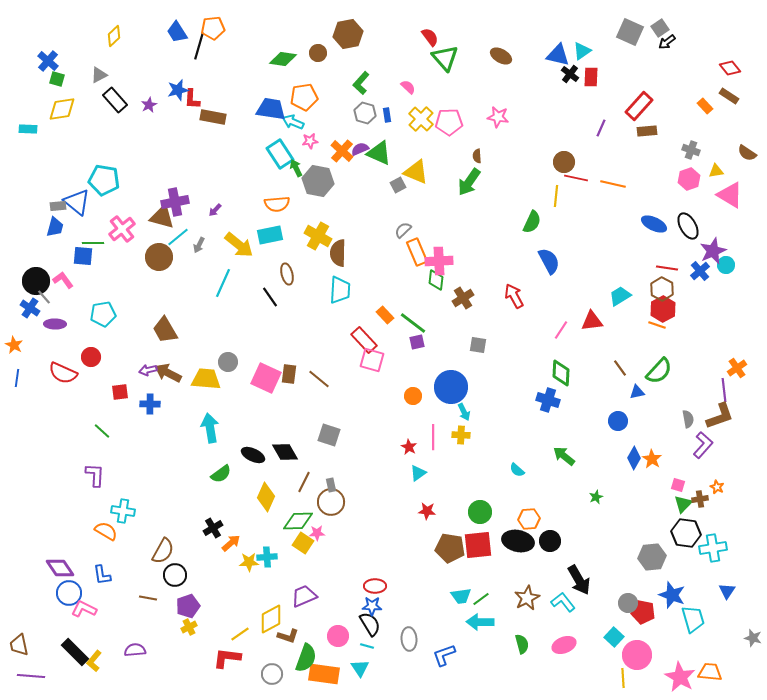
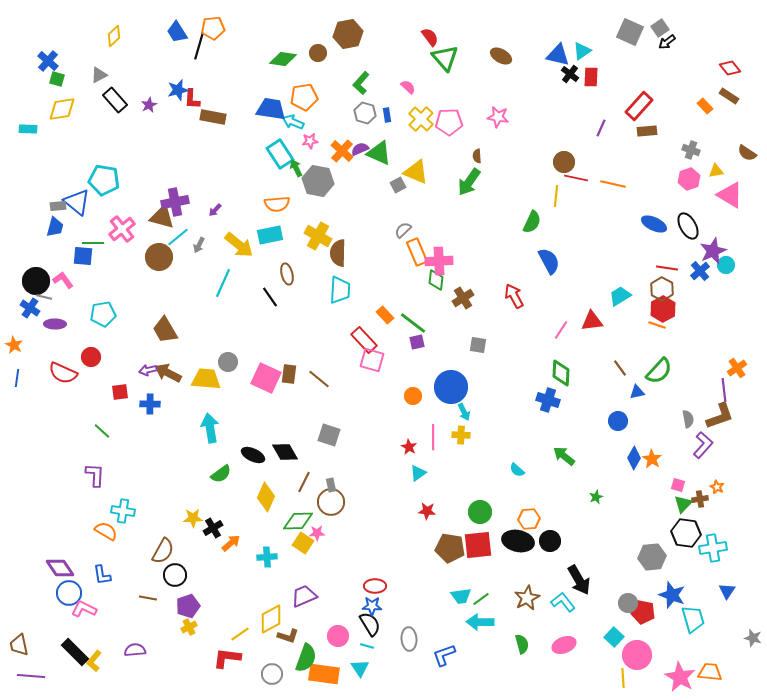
gray line at (44, 297): rotated 35 degrees counterclockwise
yellow star at (249, 562): moved 56 px left, 44 px up
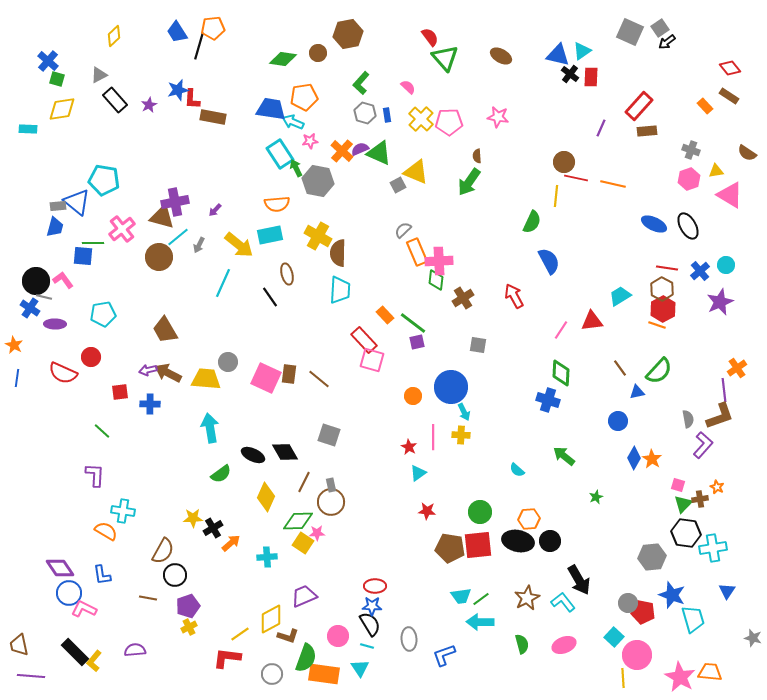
purple star at (713, 251): moved 7 px right, 51 px down
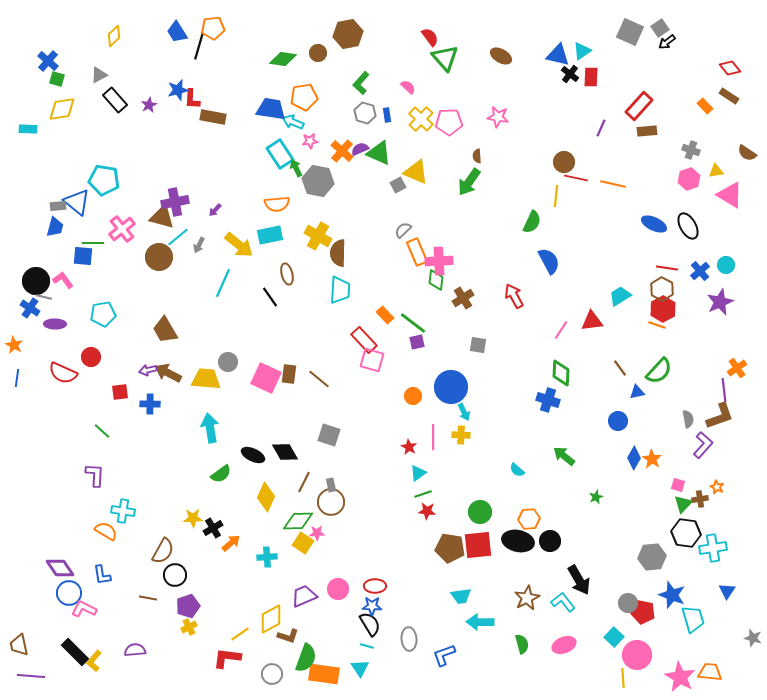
green line at (481, 599): moved 58 px left, 105 px up; rotated 18 degrees clockwise
pink circle at (338, 636): moved 47 px up
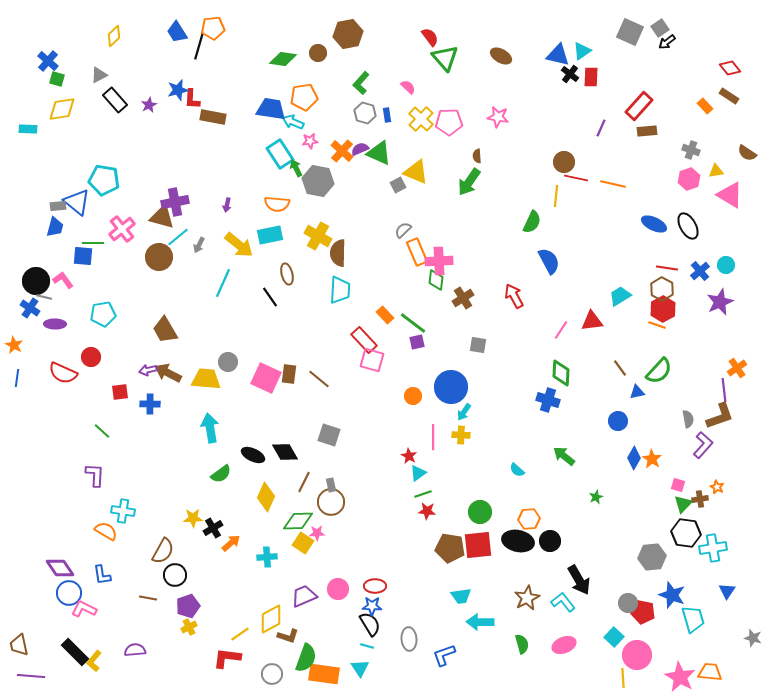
orange semicircle at (277, 204): rotated 10 degrees clockwise
purple arrow at (215, 210): moved 12 px right, 5 px up; rotated 32 degrees counterclockwise
cyan arrow at (464, 412): rotated 60 degrees clockwise
red star at (409, 447): moved 9 px down
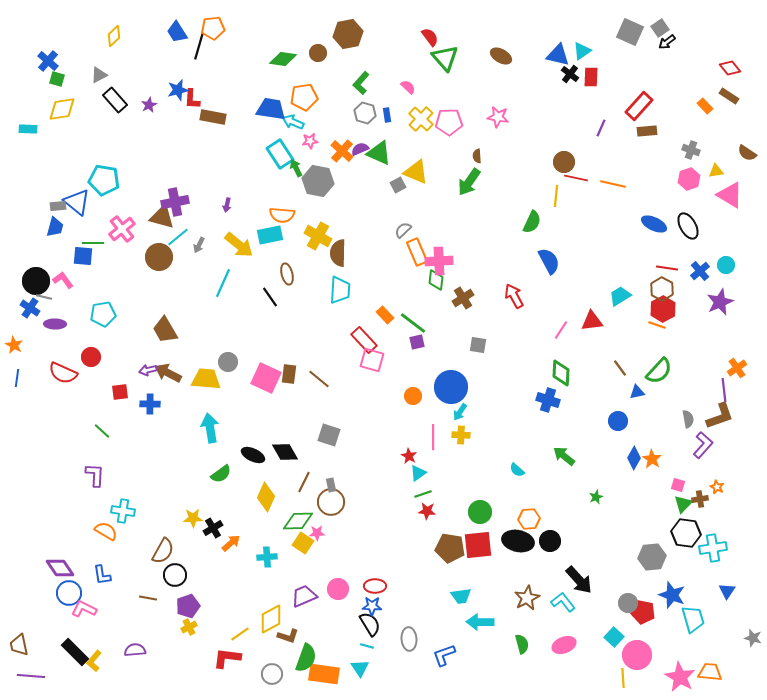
orange semicircle at (277, 204): moved 5 px right, 11 px down
cyan arrow at (464, 412): moved 4 px left
black arrow at (579, 580): rotated 12 degrees counterclockwise
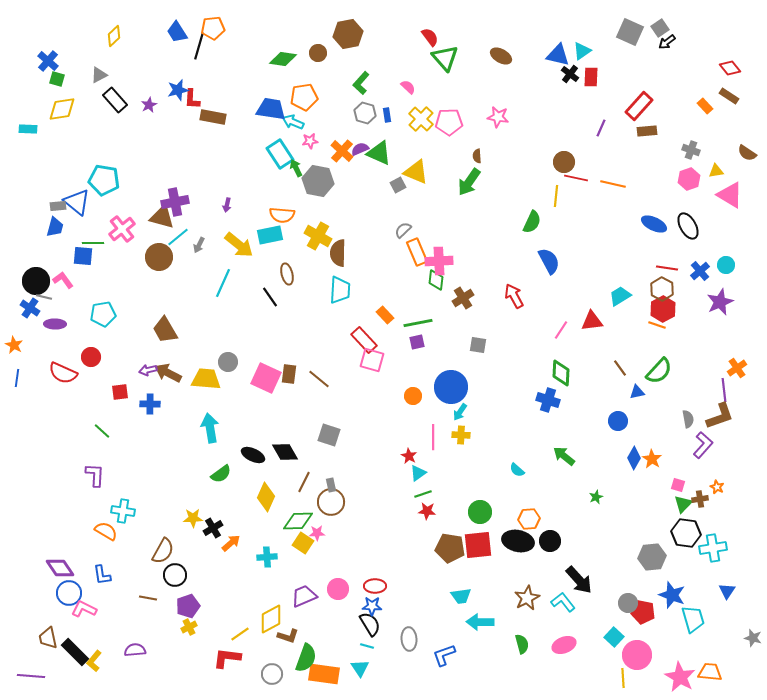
green line at (413, 323): moved 5 px right; rotated 48 degrees counterclockwise
brown trapezoid at (19, 645): moved 29 px right, 7 px up
